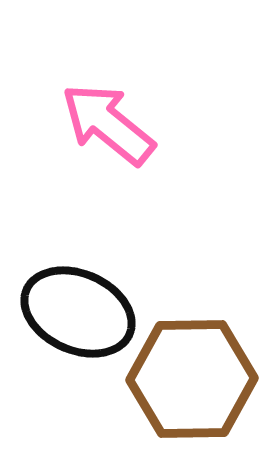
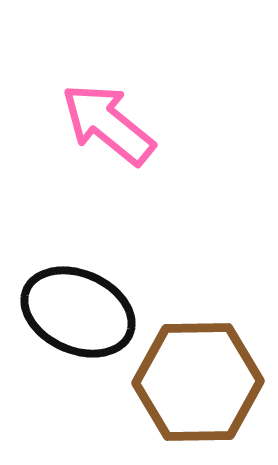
brown hexagon: moved 6 px right, 3 px down
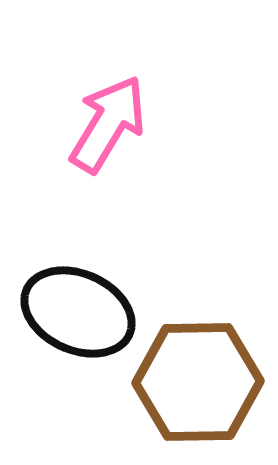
pink arrow: rotated 82 degrees clockwise
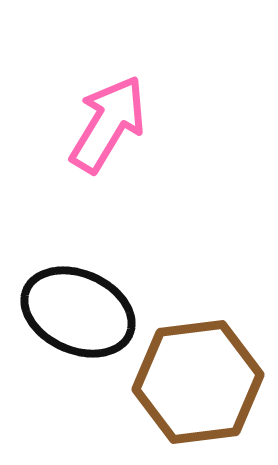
brown hexagon: rotated 6 degrees counterclockwise
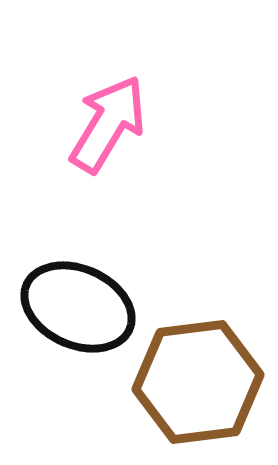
black ellipse: moved 5 px up
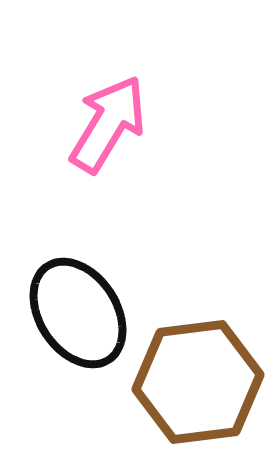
black ellipse: moved 6 px down; rotated 33 degrees clockwise
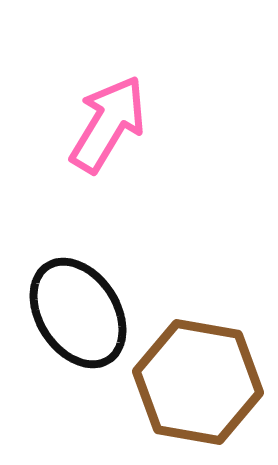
brown hexagon: rotated 17 degrees clockwise
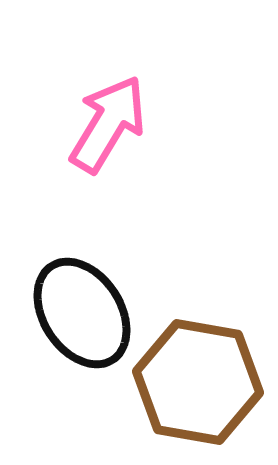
black ellipse: moved 4 px right
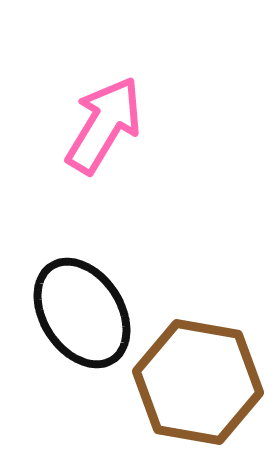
pink arrow: moved 4 px left, 1 px down
